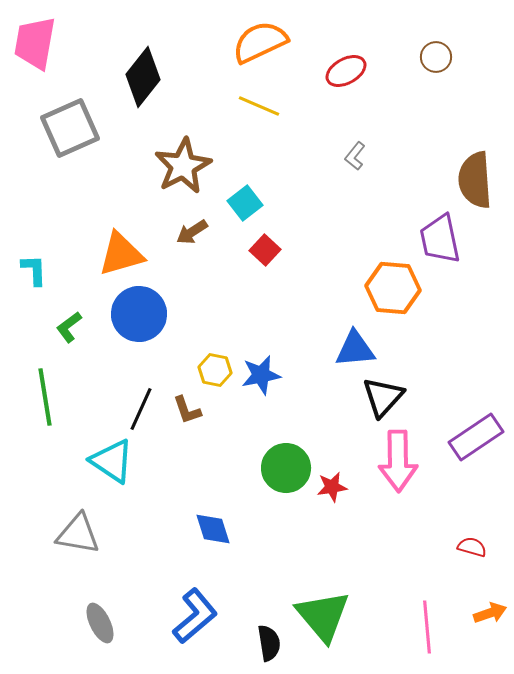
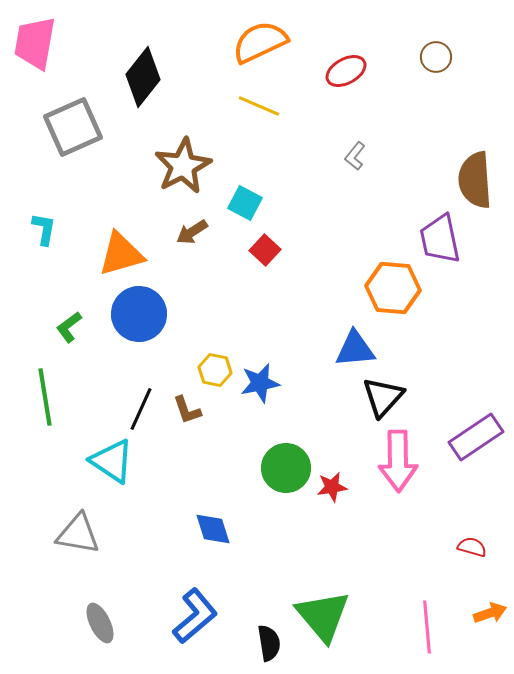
gray square: moved 3 px right, 1 px up
cyan square: rotated 24 degrees counterclockwise
cyan L-shape: moved 10 px right, 41 px up; rotated 12 degrees clockwise
blue star: moved 1 px left, 8 px down
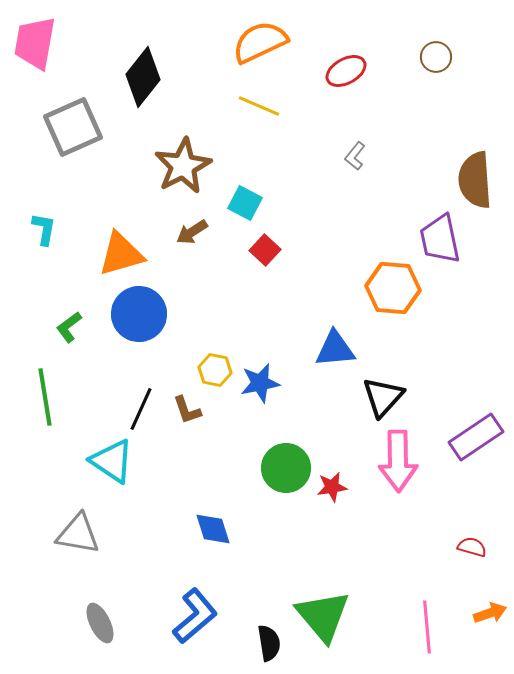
blue triangle: moved 20 px left
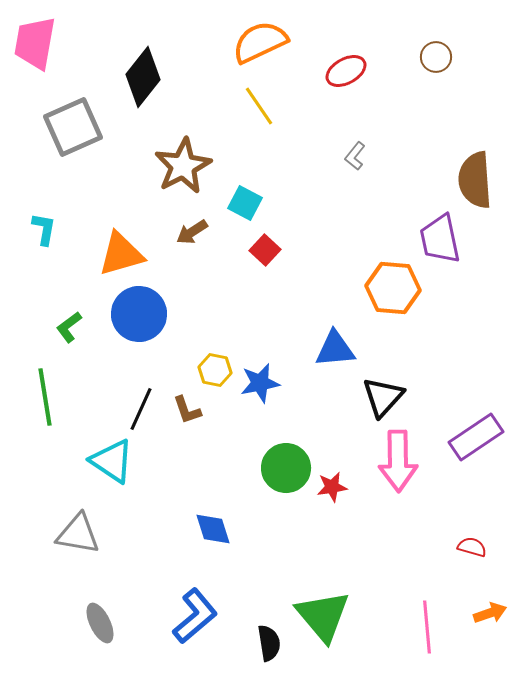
yellow line: rotated 33 degrees clockwise
